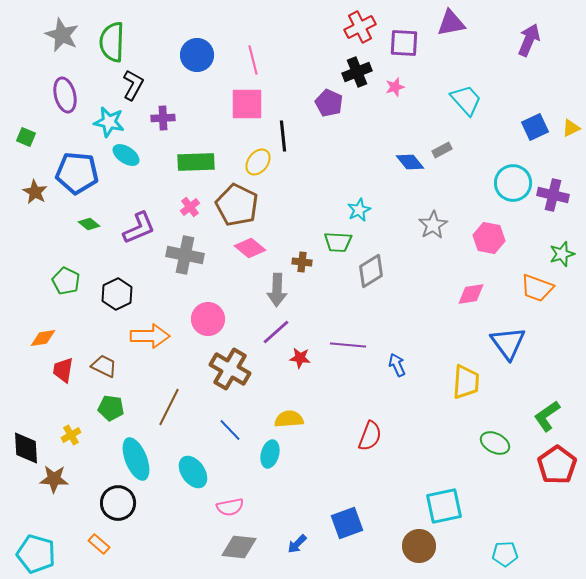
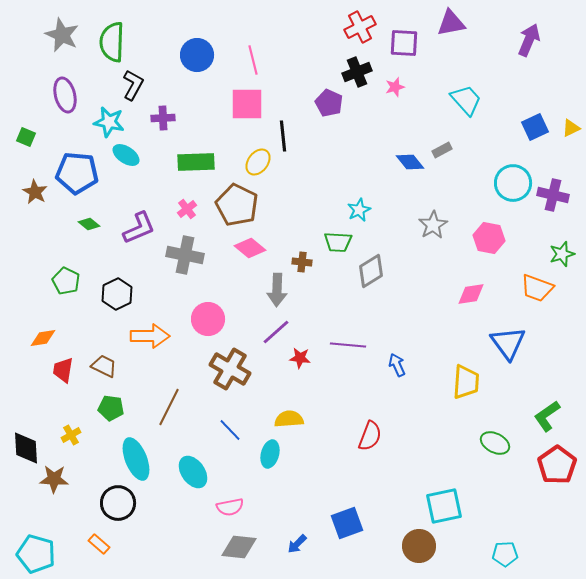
pink cross at (190, 207): moved 3 px left, 2 px down
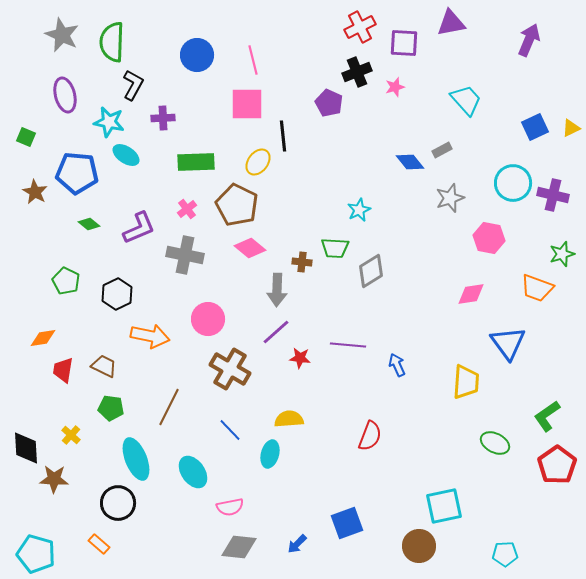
gray star at (433, 225): moved 17 px right, 27 px up; rotated 12 degrees clockwise
green trapezoid at (338, 242): moved 3 px left, 6 px down
orange arrow at (150, 336): rotated 12 degrees clockwise
yellow cross at (71, 435): rotated 18 degrees counterclockwise
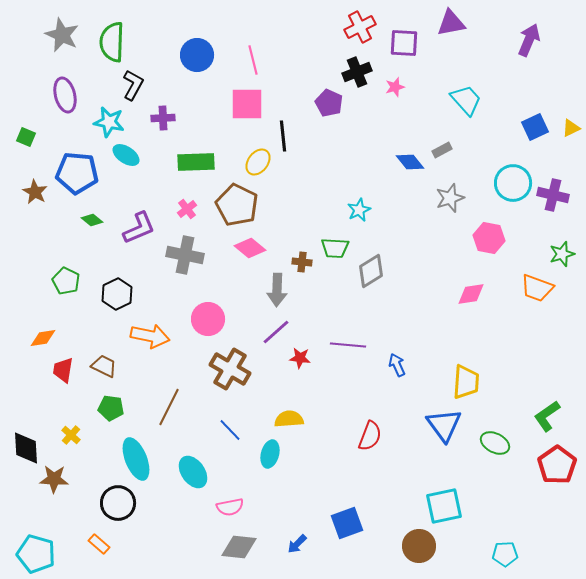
green diamond at (89, 224): moved 3 px right, 4 px up
blue triangle at (508, 343): moved 64 px left, 82 px down
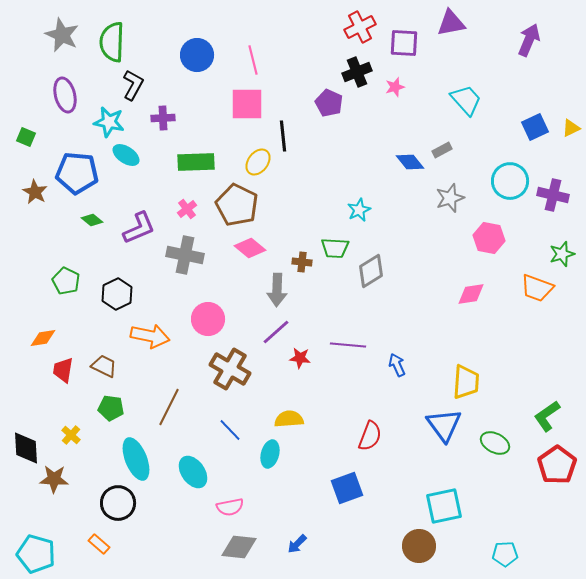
cyan circle at (513, 183): moved 3 px left, 2 px up
blue square at (347, 523): moved 35 px up
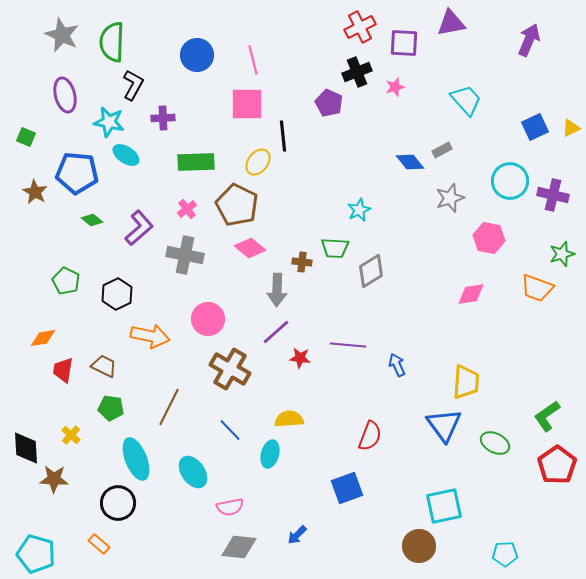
purple L-shape at (139, 228): rotated 18 degrees counterclockwise
blue arrow at (297, 544): moved 9 px up
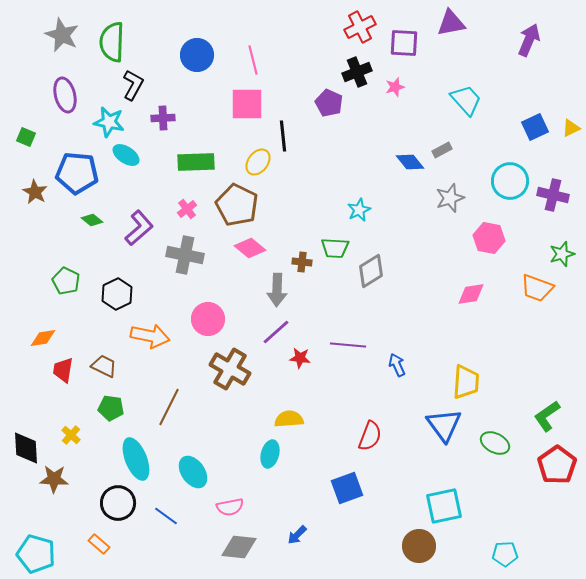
blue line at (230, 430): moved 64 px left, 86 px down; rotated 10 degrees counterclockwise
